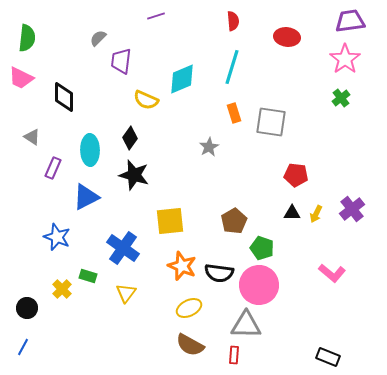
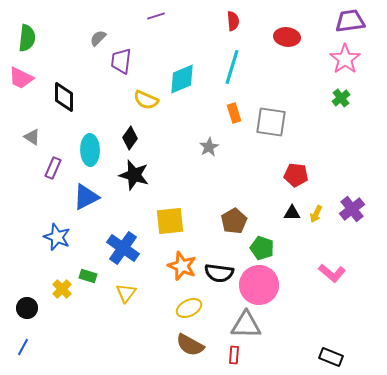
black rectangle at (328, 357): moved 3 px right
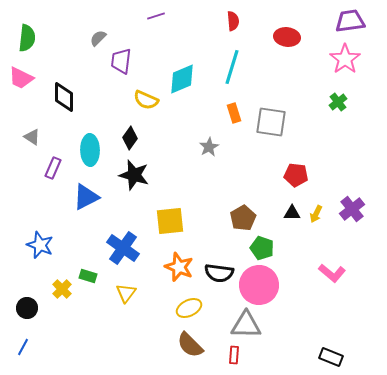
green cross at (341, 98): moved 3 px left, 4 px down
brown pentagon at (234, 221): moved 9 px right, 3 px up
blue star at (57, 237): moved 17 px left, 8 px down
orange star at (182, 266): moved 3 px left, 1 px down
brown semicircle at (190, 345): rotated 16 degrees clockwise
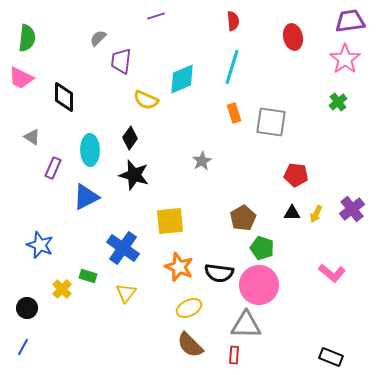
red ellipse at (287, 37): moved 6 px right; rotated 70 degrees clockwise
gray star at (209, 147): moved 7 px left, 14 px down
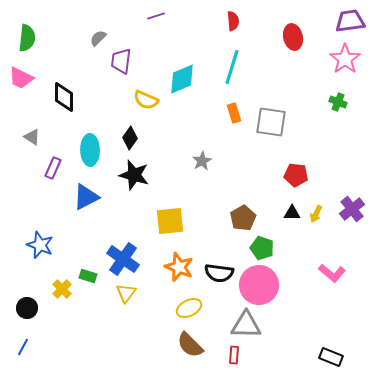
green cross at (338, 102): rotated 30 degrees counterclockwise
blue cross at (123, 248): moved 11 px down
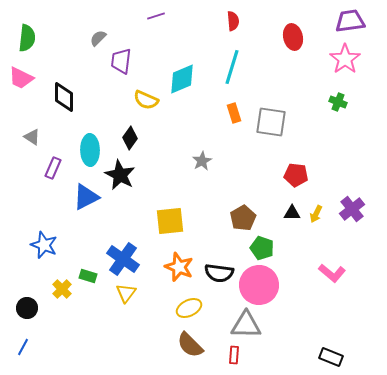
black star at (134, 175): moved 14 px left; rotated 12 degrees clockwise
blue star at (40, 245): moved 4 px right
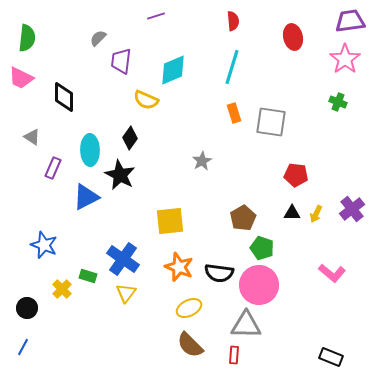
cyan diamond at (182, 79): moved 9 px left, 9 px up
